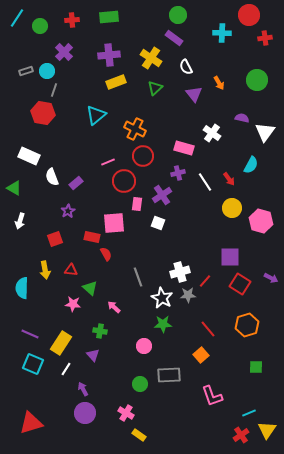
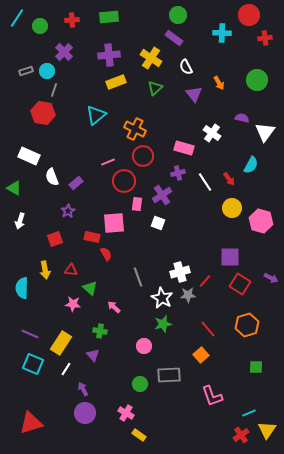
green star at (163, 324): rotated 12 degrees counterclockwise
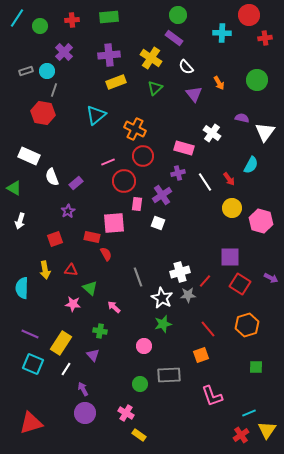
white semicircle at (186, 67): rotated 14 degrees counterclockwise
orange square at (201, 355): rotated 21 degrees clockwise
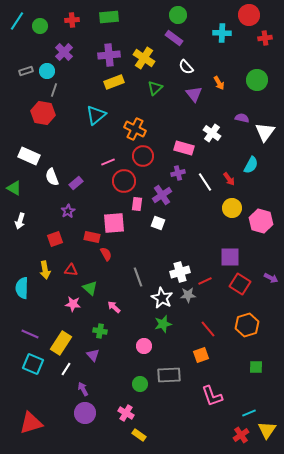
cyan line at (17, 18): moved 3 px down
yellow cross at (151, 58): moved 7 px left
yellow rectangle at (116, 82): moved 2 px left
red line at (205, 281): rotated 24 degrees clockwise
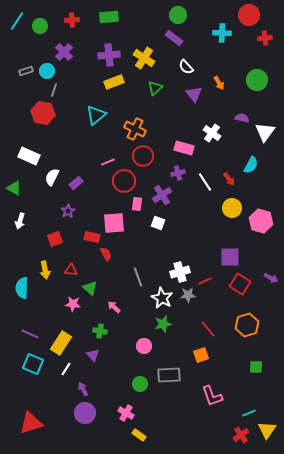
white semicircle at (52, 177): rotated 48 degrees clockwise
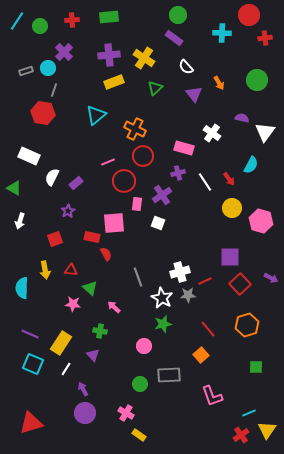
cyan circle at (47, 71): moved 1 px right, 3 px up
red square at (240, 284): rotated 15 degrees clockwise
orange square at (201, 355): rotated 21 degrees counterclockwise
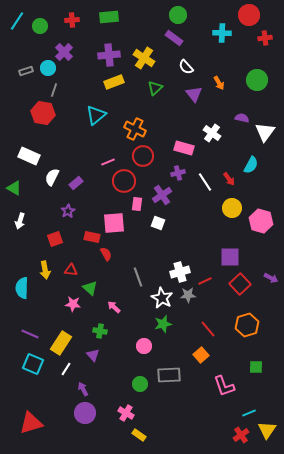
pink L-shape at (212, 396): moved 12 px right, 10 px up
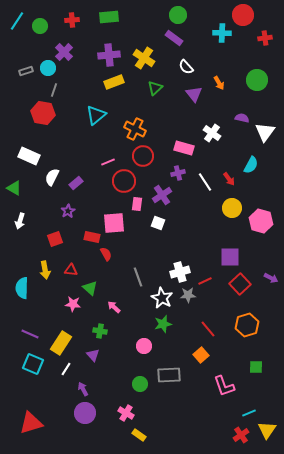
red circle at (249, 15): moved 6 px left
